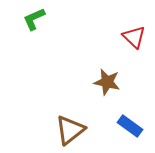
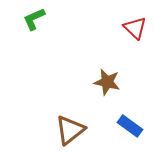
red triangle: moved 1 px right, 9 px up
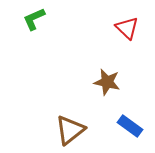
red triangle: moved 8 px left
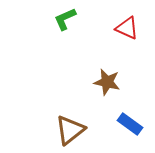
green L-shape: moved 31 px right
red triangle: rotated 20 degrees counterclockwise
blue rectangle: moved 2 px up
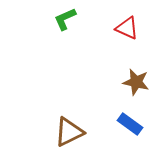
brown star: moved 29 px right
brown triangle: moved 1 px left, 2 px down; rotated 12 degrees clockwise
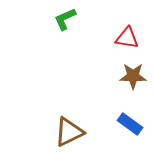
red triangle: moved 10 px down; rotated 15 degrees counterclockwise
brown star: moved 3 px left, 6 px up; rotated 12 degrees counterclockwise
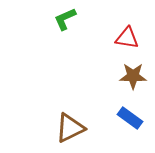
blue rectangle: moved 6 px up
brown triangle: moved 1 px right, 4 px up
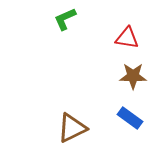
brown triangle: moved 2 px right
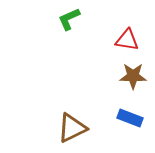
green L-shape: moved 4 px right
red triangle: moved 2 px down
blue rectangle: rotated 15 degrees counterclockwise
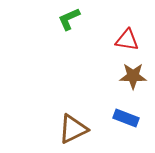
blue rectangle: moved 4 px left
brown triangle: moved 1 px right, 1 px down
